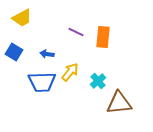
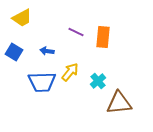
blue arrow: moved 3 px up
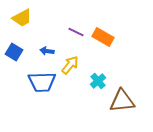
orange rectangle: rotated 65 degrees counterclockwise
yellow arrow: moved 7 px up
brown triangle: moved 3 px right, 2 px up
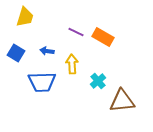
yellow trapezoid: moved 3 px right, 1 px up; rotated 45 degrees counterclockwise
blue square: moved 2 px right, 1 px down
yellow arrow: moved 2 px right, 1 px up; rotated 42 degrees counterclockwise
